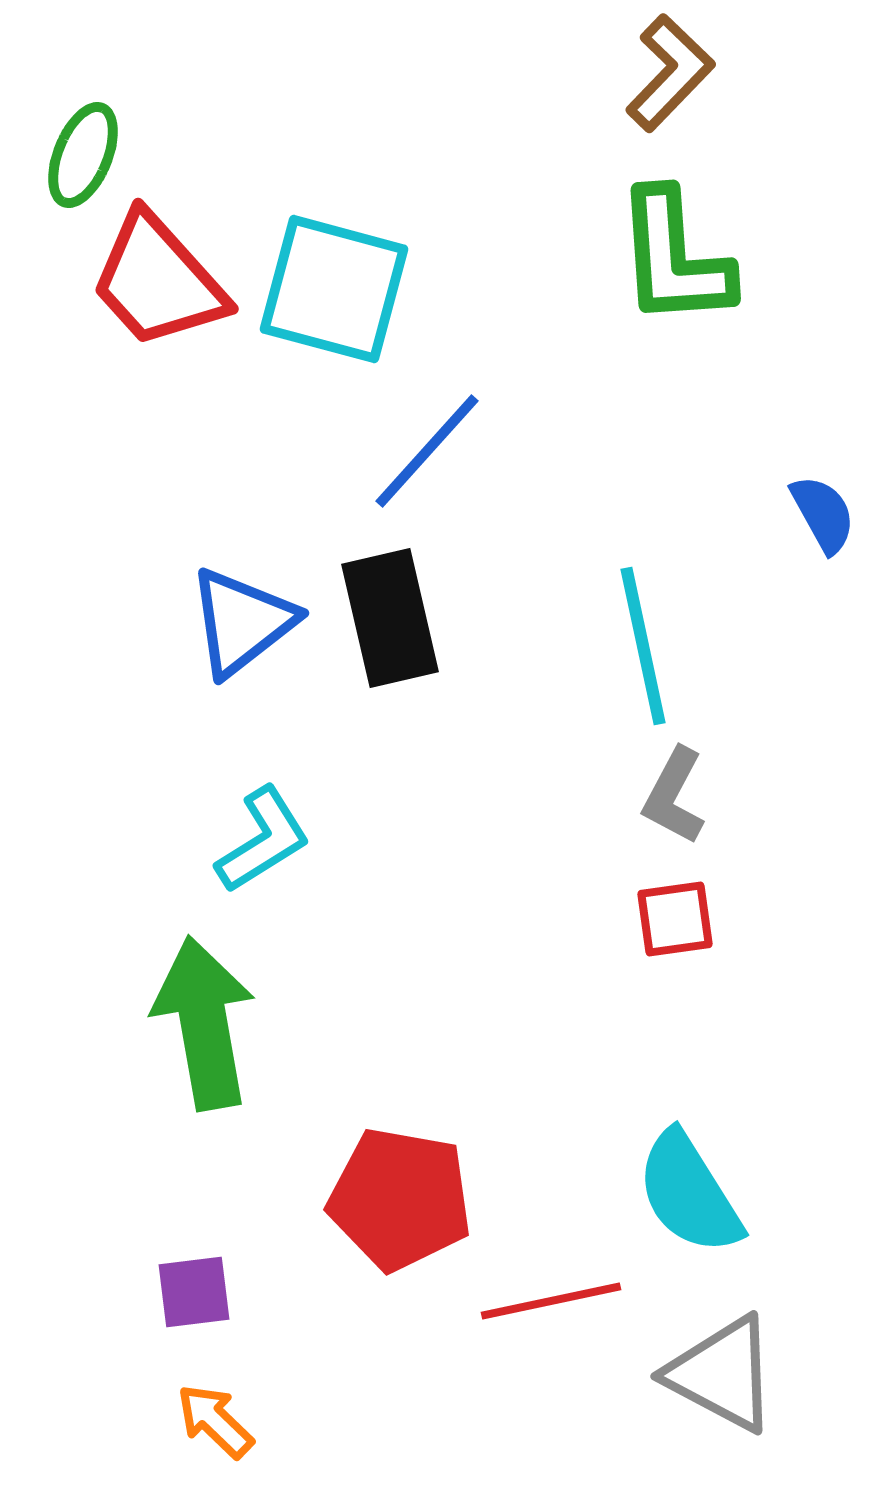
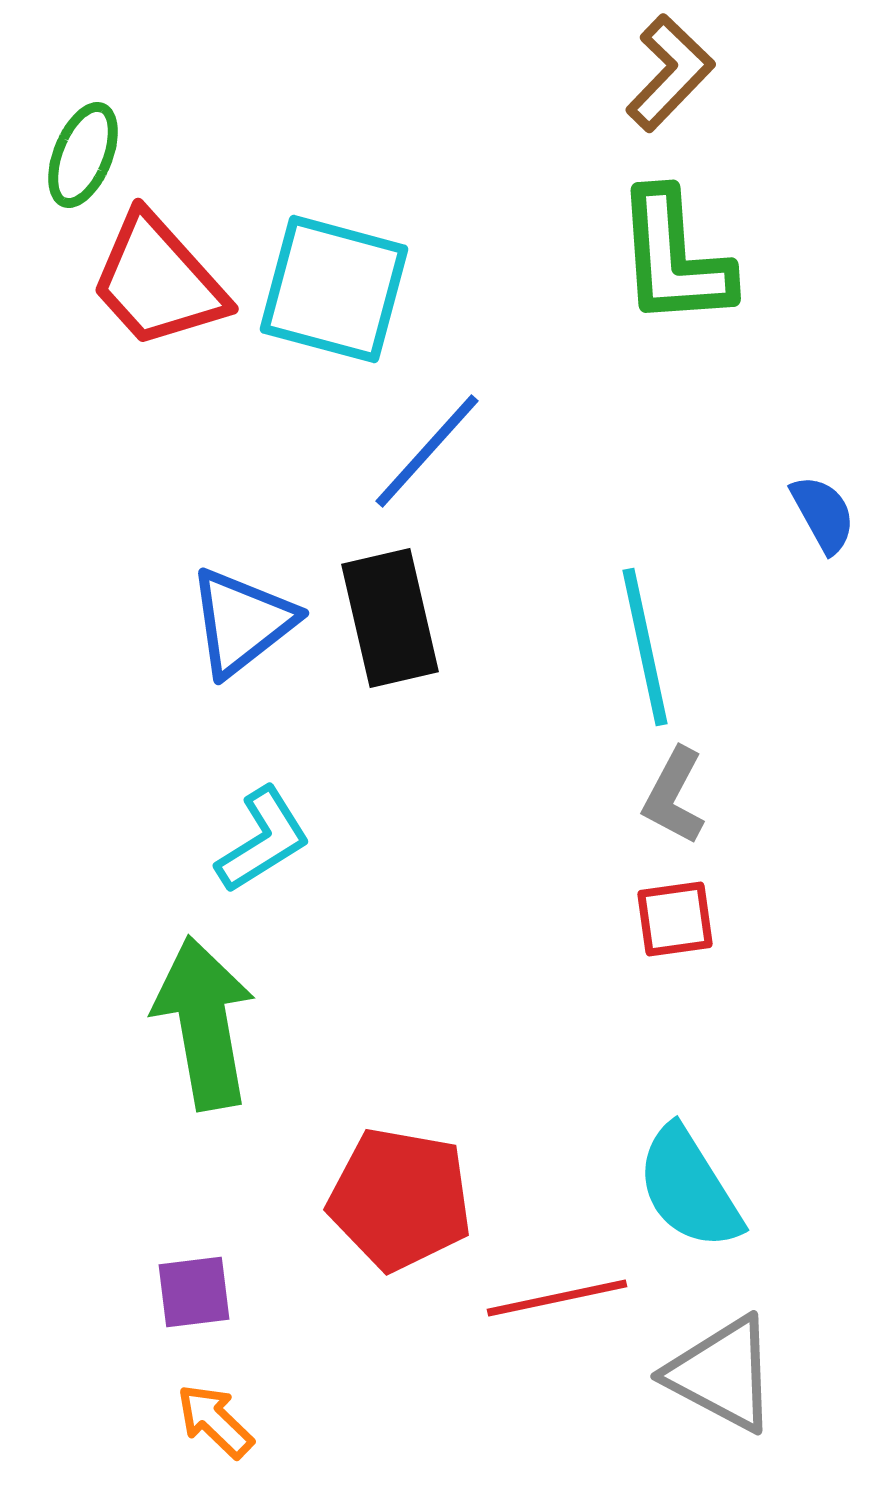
cyan line: moved 2 px right, 1 px down
cyan semicircle: moved 5 px up
red line: moved 6 px right, 3 px up
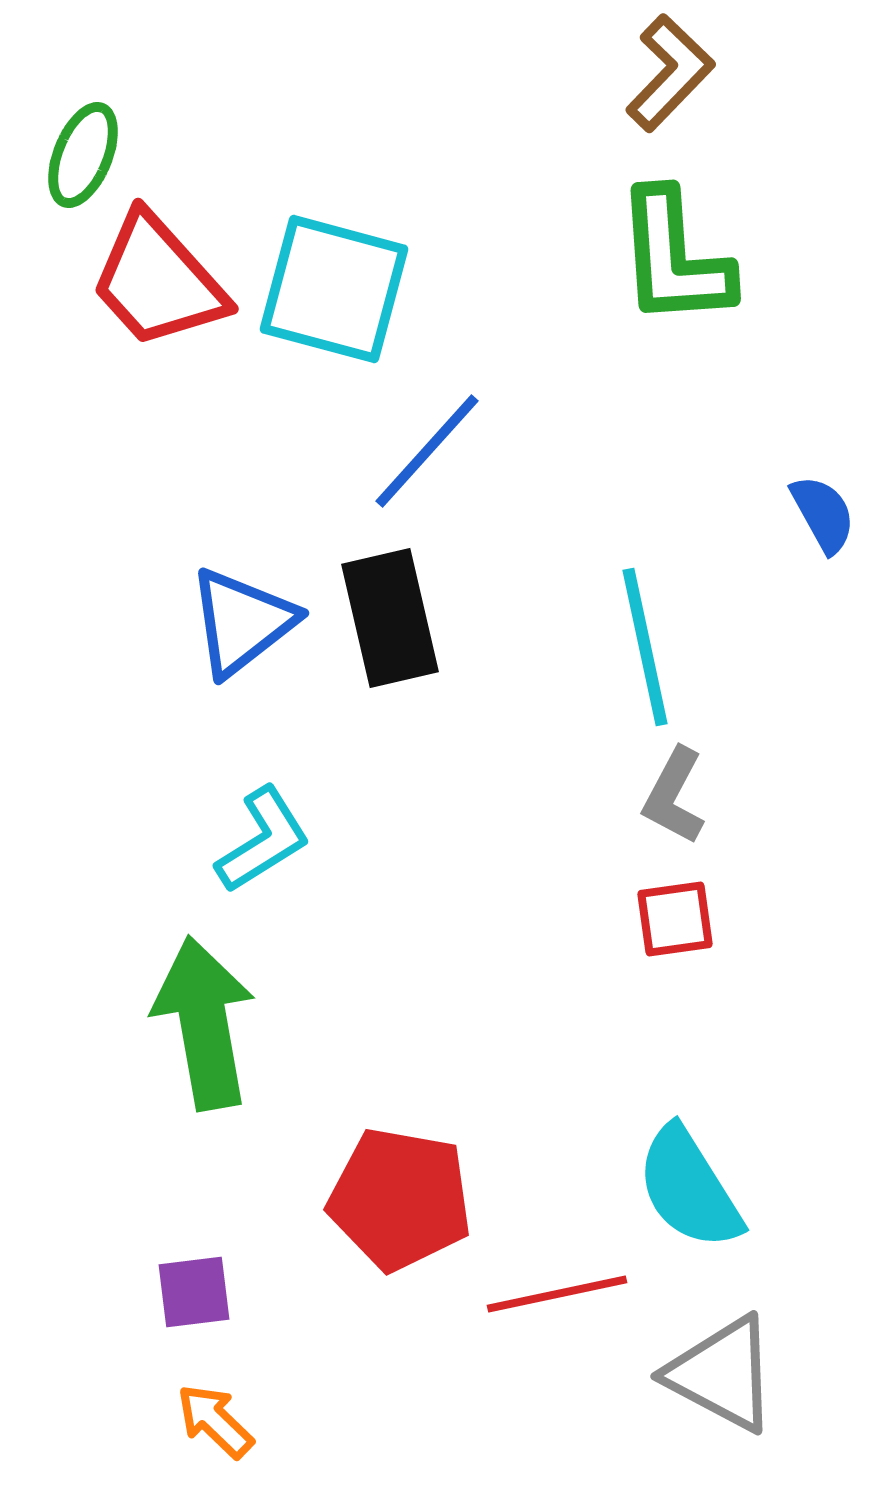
red line: moved 4 px up
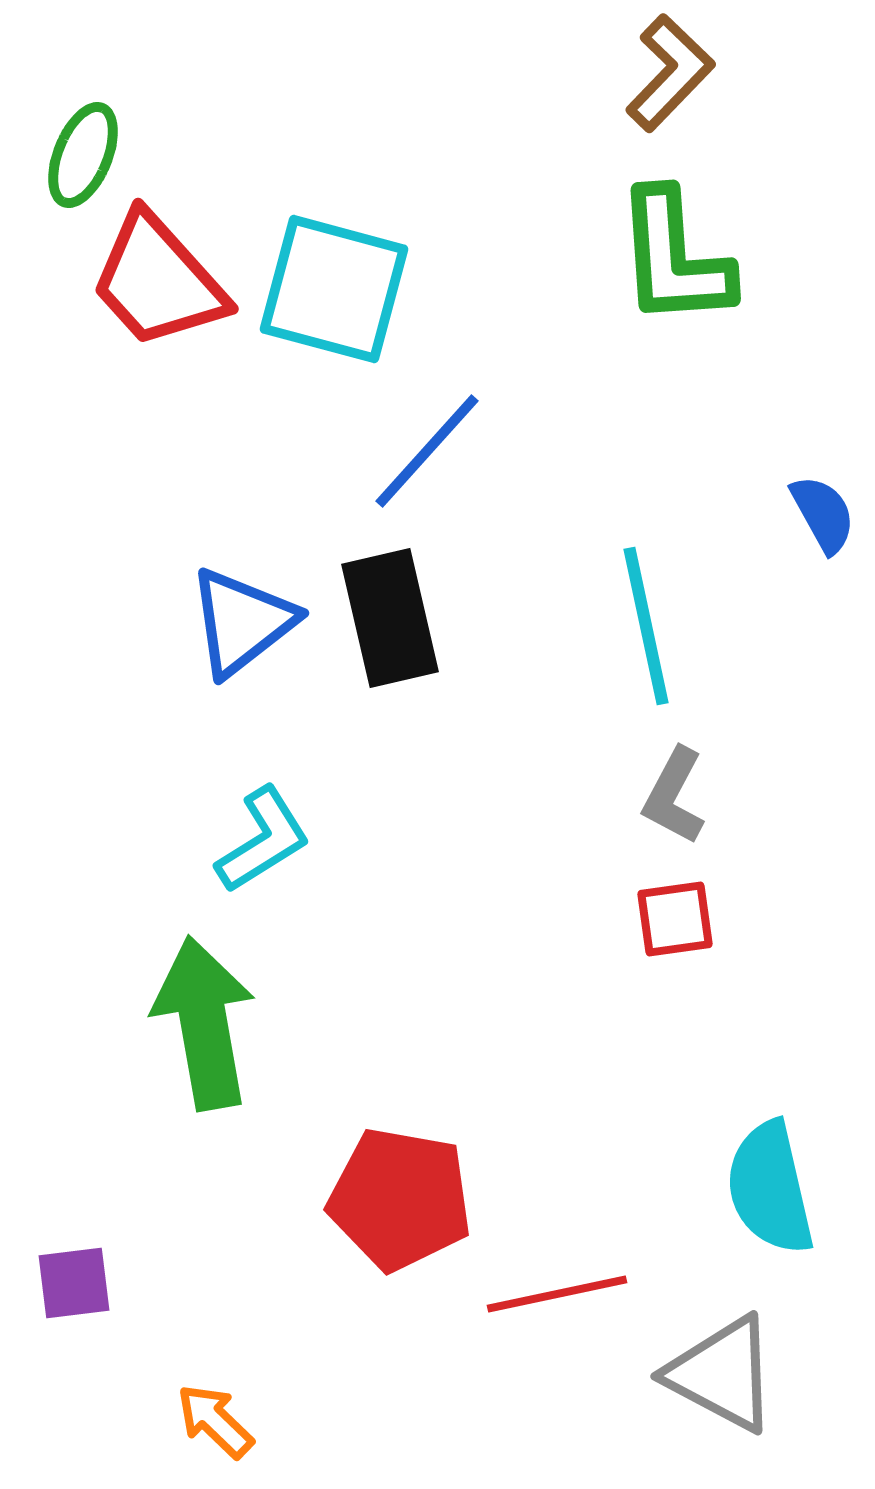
cyan line: moved 1 px right, 21 px up
cyan semicircle: moved 81 px right; rotated 19 degrees clockwise
purple square: moved 120 px left, 9 px up
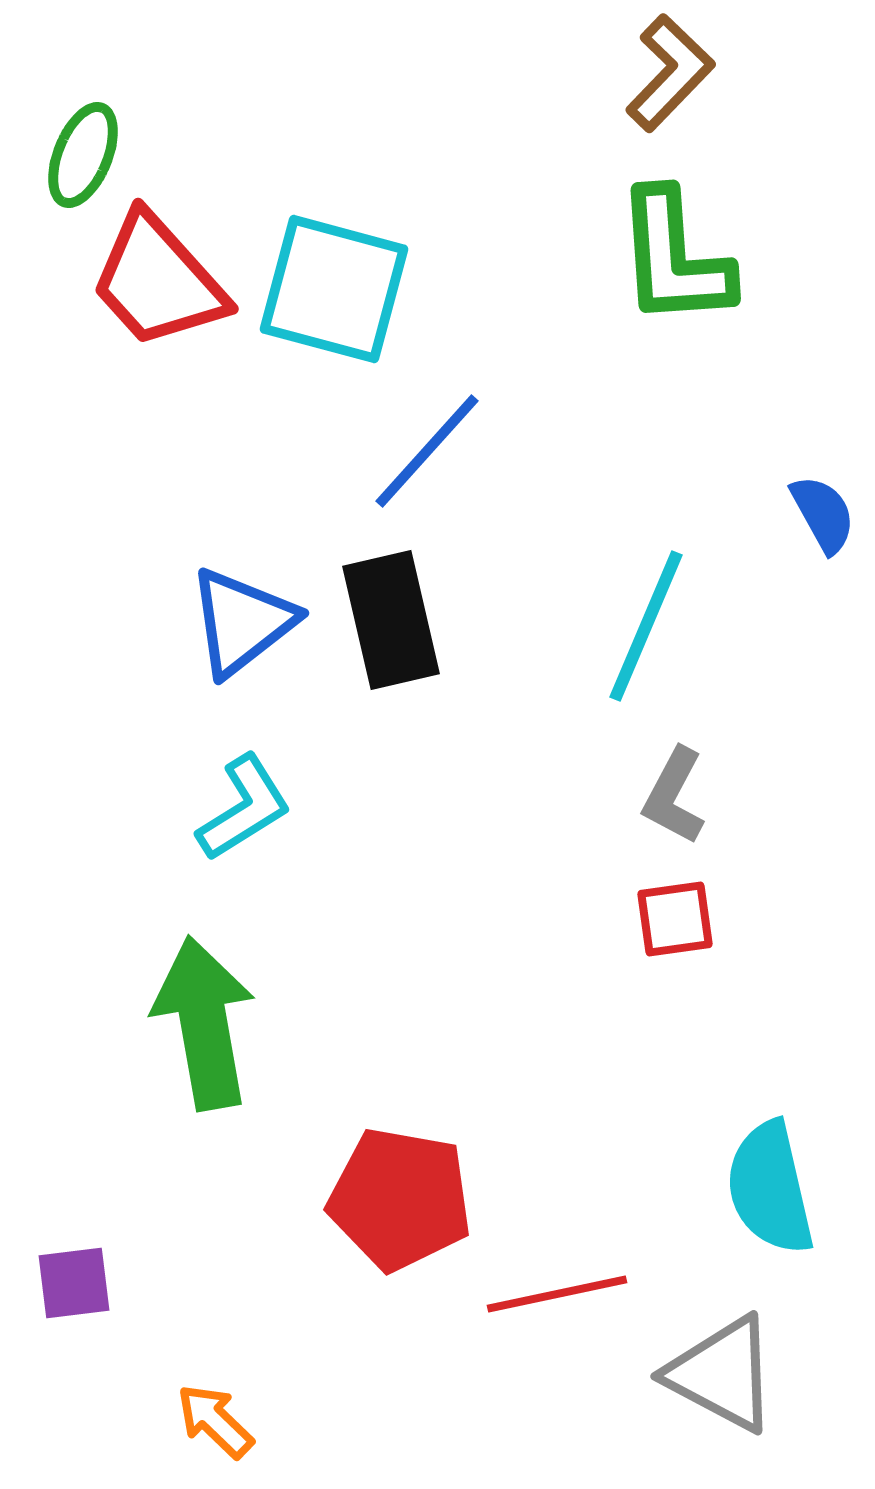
black rectangle: moved 1 px right, 2 px down
cyan line: rotated 35 degrees clockwise
cyan L-shape: moved 19 px left, 32 px up
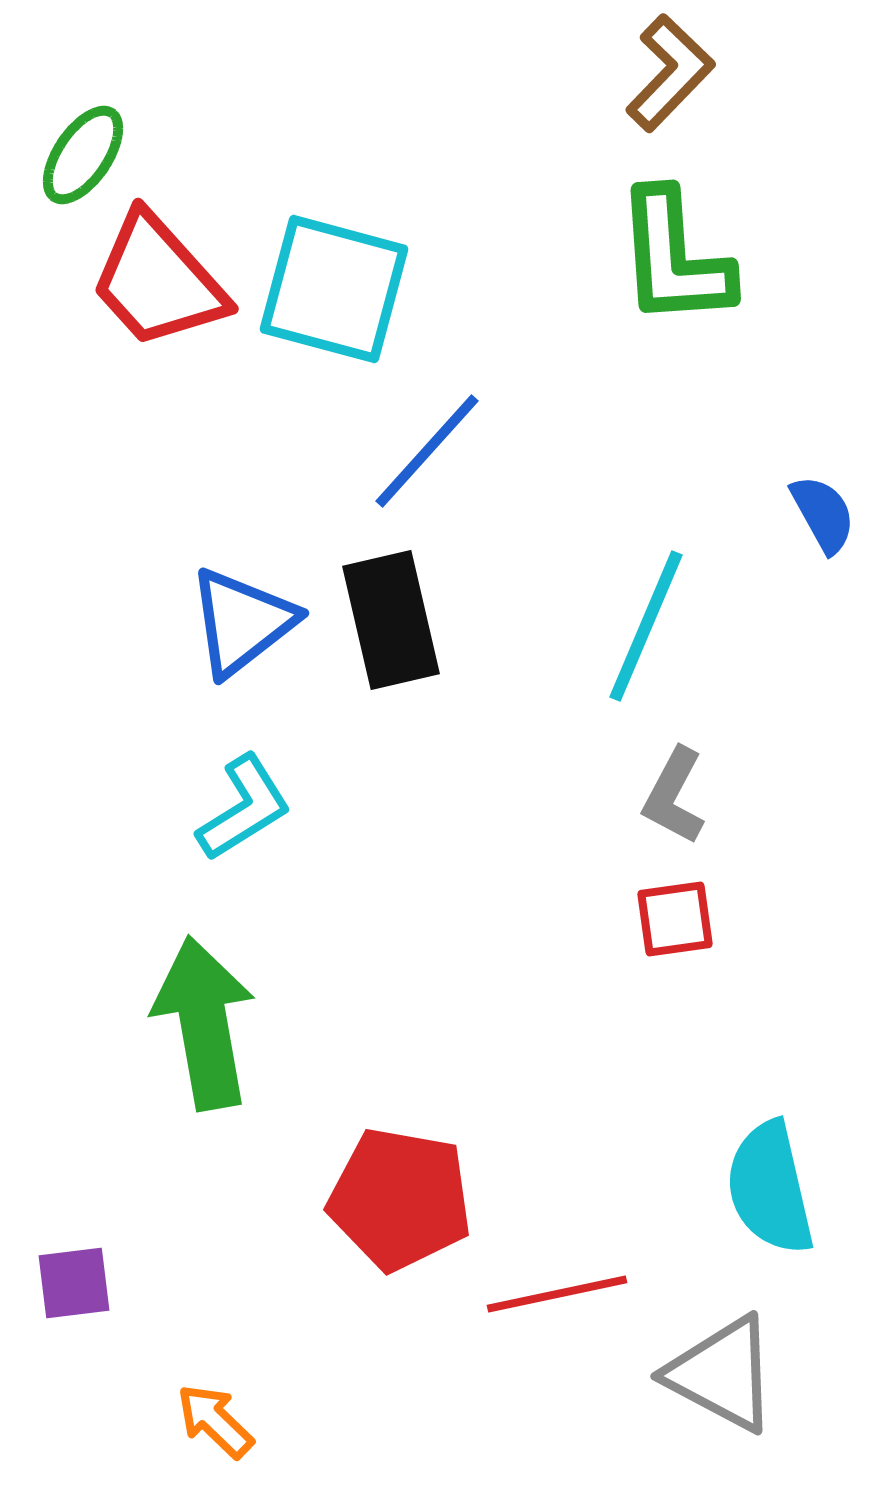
green ellipse: rotated 12 degrees clockwise
